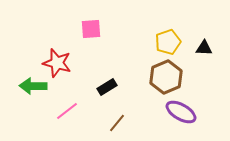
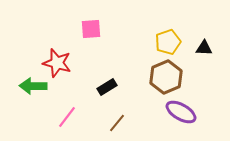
pink line: moved 6 px down; rotated 15 degrees counterclockwise
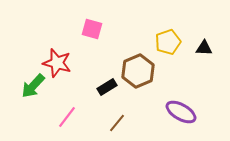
pink square: moved 1 px right; rotated 20 degrees clockwise
brown hexagon: moved 28 px left, 6 px up
green arrow: rotated 48 degrees counterclockwise
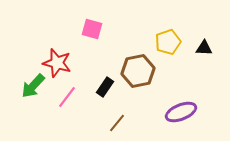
brown hexagon: rotated 12 degrees clockwise
black rectangle: moved 2 px left; rotated 24 degrees counterclockwise
purple ellipse: rotated 52 degrees counterclockwise
pink line: moved 20 px up
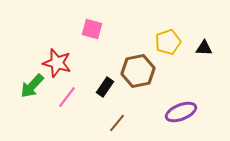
green arrow: moved 1 px left
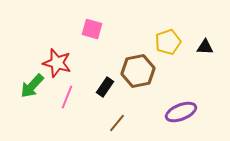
black triangle: moved 1 px right, 1 px up
pink line: rotated 15 degrees counterclockwise
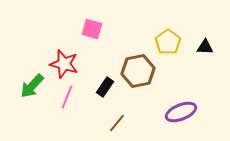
yellow pentagon: rotated 15 degrees counterclockwise
red star: moved 7 px right, 1 px down
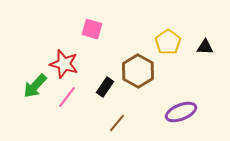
brown hexagon: rotated 20 degrees counterclockwise
green arrow: moved 3 px right
pink line: rotated 15 degrees clockwise
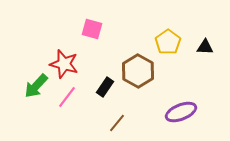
green arrow: moved 1 px right
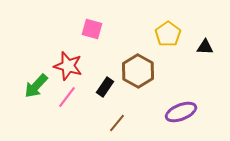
yellow pentagon: moved 8 px up
red star: moved 4 px right, 2 px down
